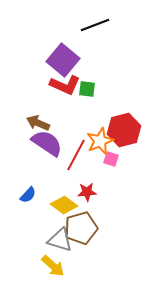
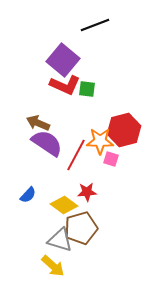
orange star: rotated 24 degrees clockwise
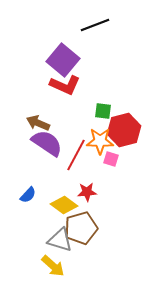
green square: moved 16 px right, 22 px down
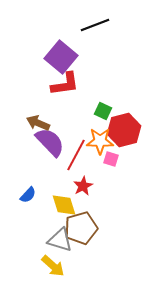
purple square: moved 2 px left, 3 px up
red L-shape: moved 1 px up; rotated 32 degrees counterclockwise
green square: rotated 18 degrees clockwise
purple semicircle: moved 3 px right, 1 px up; rotated 12 degrees clockwise
red star: moved 4 px left, 6 px up; rotated 24 degrees counterclockwise
yellow diamond: rotated 36 degrees clockwise
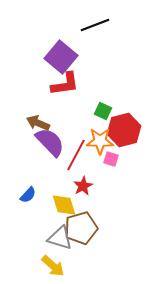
gray triangle: moved 2 px up
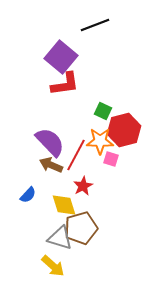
brown arrow: moved 13 px right, 42 px down
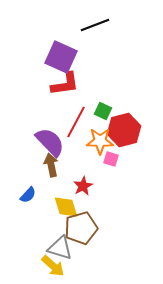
purple square: rotated 16 degrees counterclockwise
red line: moved 33 px up
brown arrow: rotated 55 degrees clockwise
yellow diamond: moved 2 px right, 2 px down
gray triangle: moved 10 px down
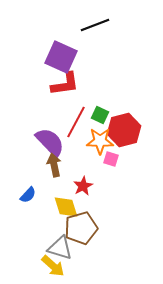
green square: moved 3 px left, 4 px down
brown arrow: moved 3 px right
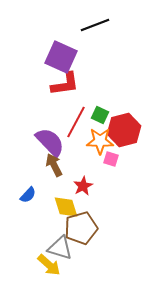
brown arrow: rotated 15 degrees counterclockwise
yellow arrow: moved 4 px left, 1 px up
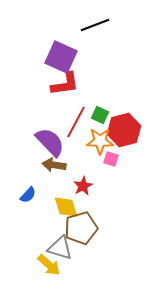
brown arrow: rotated 55 degrees counterclockwise
